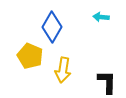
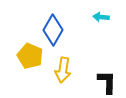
blue diamond: moved 1 px right, 3 px down
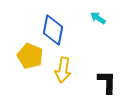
cyan arrow: moved 3 px left, 1 px down; rotated 28 degrees clockwise
blue diamond: rotated 20 degrees counterclockwise
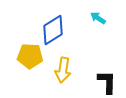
blue diamond: rotated 48 degrees clockwise
yellow pentagon: rotated 20 degrees counterclockwise
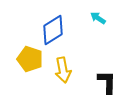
yellow pentagon: moved 3 px down; rotated 15 degrees clockwise
yellow arrow: rotated 20 degrees counterclockwise
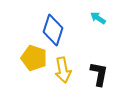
blue diamond: rotated 40 degrees counterclockwise
yellow pentagon: moved 4 px right, 1 px up
black L-shape: moved 8 px left, 8 px up; rotated 10 degrees clockwise
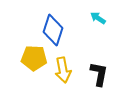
yellow pentagon: rotated 15 degrees counterclockwise
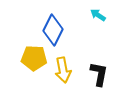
cyan arrow: moved 3 px up
blue diamond: rotated 8 degrees clockwise
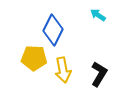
black L-shape: rotated 20 degrees clockwise
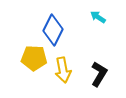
cyan arrow: moved 2 px down
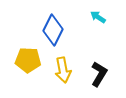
yellow pentagon: moved 6 px left, 2 px down
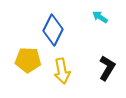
cyan arrow: moved 2 px right
yellow arrow: moved 1 px left, 1 px down
black L-shape: moved 8 px right, 6 px up
